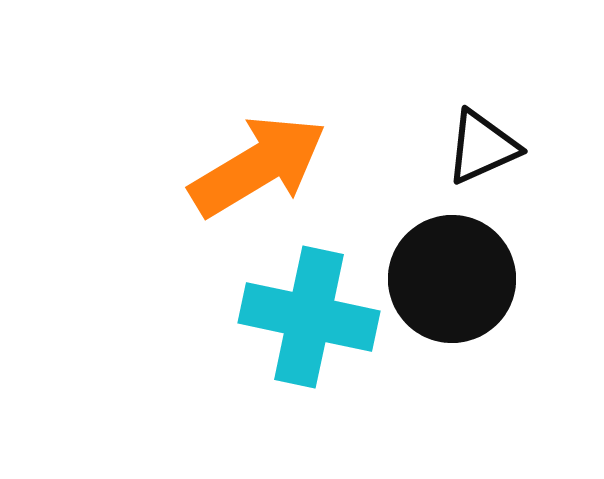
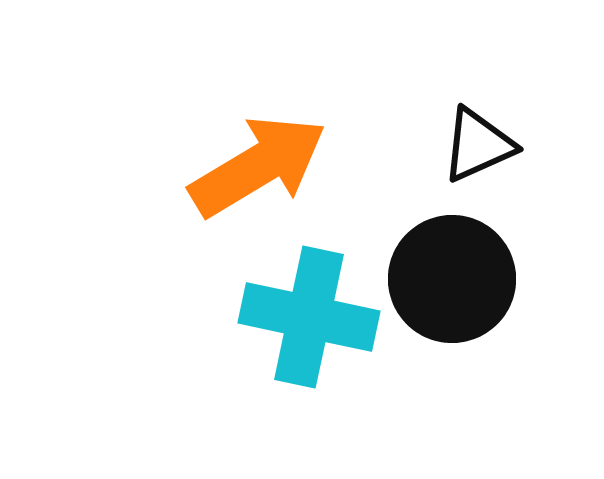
black triangle: moved 4 px left, 2 px up
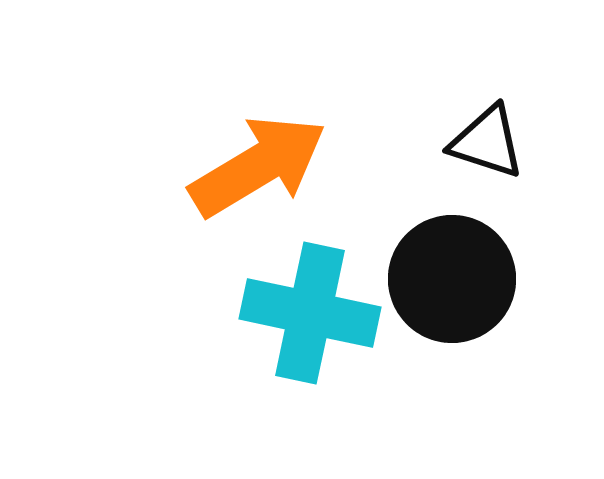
black triangle: moved 9 px right, 3 px up; rotated 42 degrees clockwise
cyan cross: moved 1 px right, 4 px up
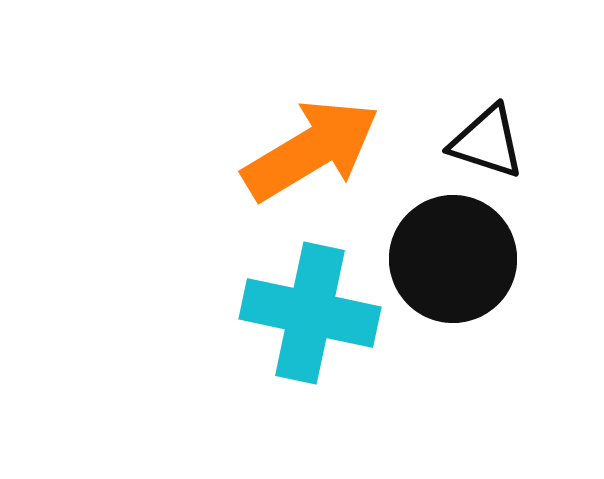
orange arrow: moved 53 px right, 16 px up
black circle: moved 1 px right, 20 px up
